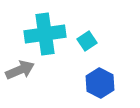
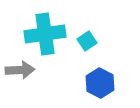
gray arrow: rotated 20 degrees clockwise
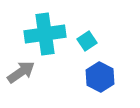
gray arrow: moved 1 px right, 2 px down; rotated 32 degrees counterclockwise
blue hexagon: moved 6 px up
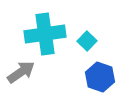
cyan square: rotated 12 degrees counterclockwise
blue hexagon: rotated 8 degrees counterclockwise
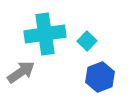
blue hexagon: rotated 20 degrees clockwise
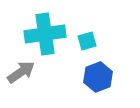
cyan square: rotated 30 degrees clockwise
blue hexagon: moved 2 px left
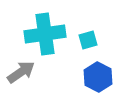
cyan square: moved 1 px right, 1 px up
blue hexagon: rotated 12 degrees counterclockwise
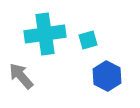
gray arrow: moved 4 px down; rotated 96 degrees counterclockwise
blue hexagon: moved 9 px right, 1 px up
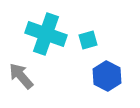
cyan cross: moved 1 px right; rotated 27 degrees clockwise
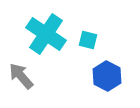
cyan cross: rotated 15 degrees clockwise
cyan square: rotated 30 degrees clockwise
